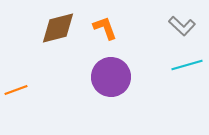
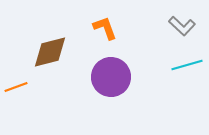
brown diamond: moved 8 px left, 24 px down
orange line: moved 3 px up
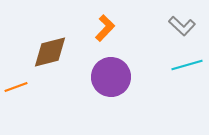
orange L-shape: rotated 64 degrees clockwise
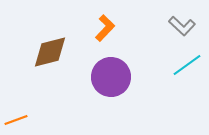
cyan line: rotated 20 degrees counterclockwise
orange line: moved 33 px down
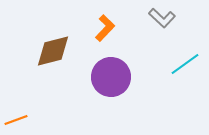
gray L-shape: moved 20 px left, 8 px up
brown diamond: moved 3 px right, 1 px up
cyan line: moved 2 px left, 1 px up
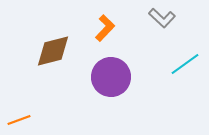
orange line: moved 3 px right
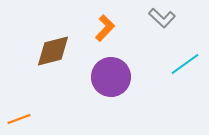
orange line: moved 1 px up
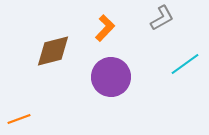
gray L-shape: rotated 72 degrees counterclockwise
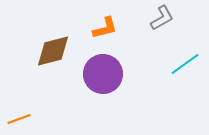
orange L-shape: rotated 32 degrees clockwise
purple circle: moved 8 px left, 3 px up
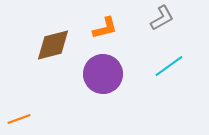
brown diamond: moved 6 px up
cyan line: moved 16 px left, 2 px down
